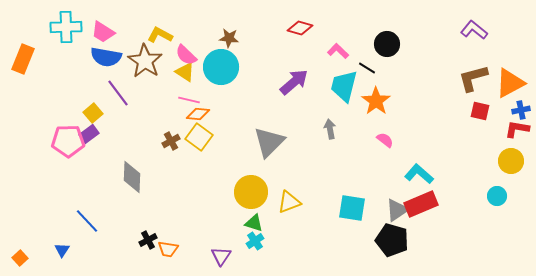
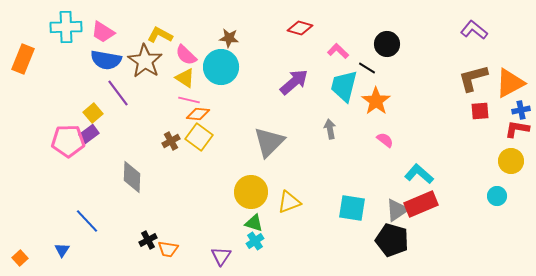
blue semicircle at (106, 57): moved 3 px down
yellow triangle at (185, 72): moved 6 px down
red square at (480, 111): rotated 18 degrees counterclockwise
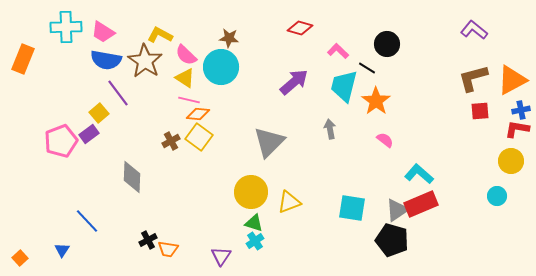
orange triangle at (510, 83): moved 2 px right, 3 px up
yellow square at (93, 113): moved 6 px right
pink pentagon at (68, 141): moved 7 px left; rotated 20 degrees counterclockwise
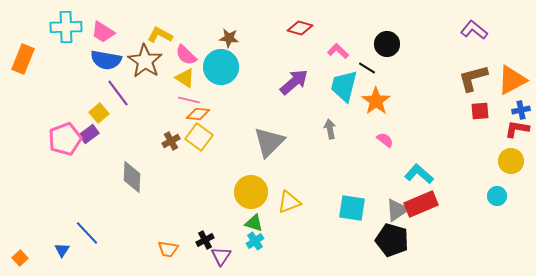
pink pentagon at (61, 141): moved 4 px right, 2 px up
blue line at (87, 221): moved 12 px down
black cross at (148, 240): moved 57 px right
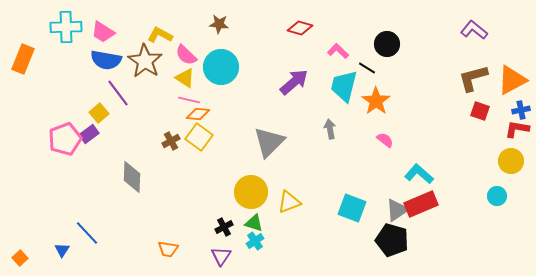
brown star at (229, 38): moved 10 px left, 14 px up
red square at (480, 111): rotated 24 degrees clockwise
cyan square at (352, 208): rotated 12 degrees clockwise
black cross at (205, 240): moved 19 px right, 13 px up
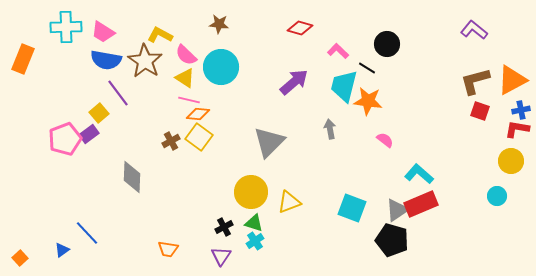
brown L-shape at (473, 78): moved 2 px right, 3 px down
orange star at (376, 101): moved 8 px left; rotated 28 degrees counterclockwise
blue triangle at (62, 250): rotated 21 degrees clockwise
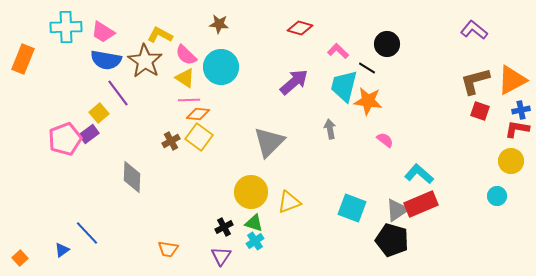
pink line at (189, 100): rotated 15 degrees counterclockwise
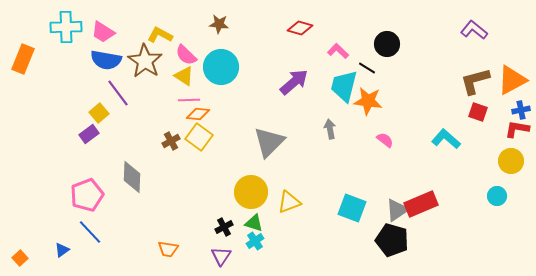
yellow triangle at (185, 78): moved 1 px left, 2 px up
red square at (480, 111): moved 2 px left, 1 px down
pink pentagon at (65, 139): moved 22 px right, 56 px down
cyan L-shape at (419, 174): moved 27 px right, 35 px up
blue line at (87, 233): moved 3 px right, 1 px up
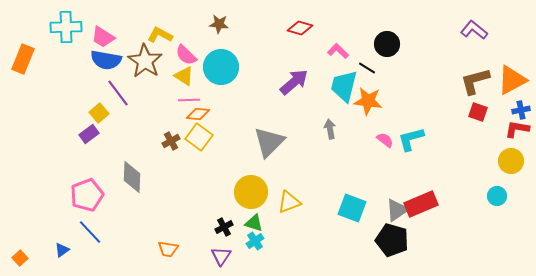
pink trapezoid at (103, 32): moved 5 px down
cyan L-shape at (446, 139): moved 35 px left; rotated 56 degrees counterclockwise
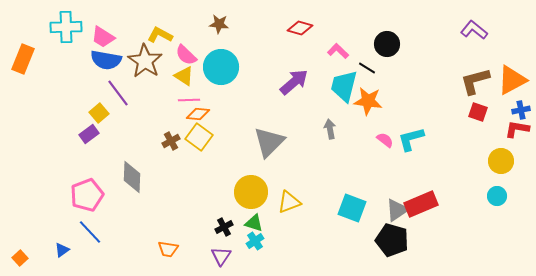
yellow circle at (511, 161): moved 10 px left
